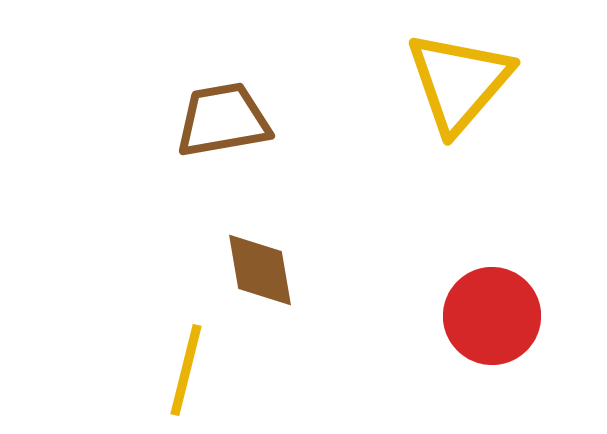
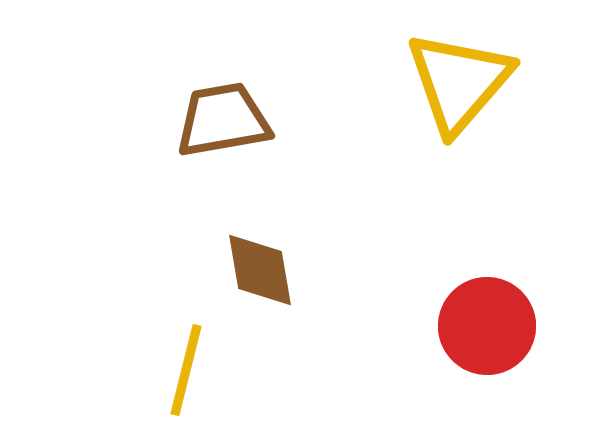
red circle: moved 5 px left, 10 px down
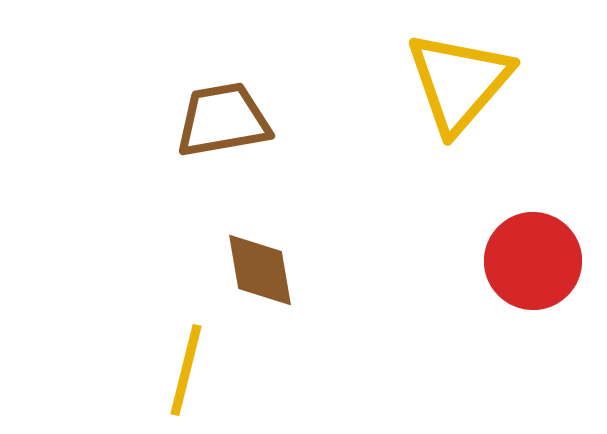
red circle: moved 46 px right, 65 px up
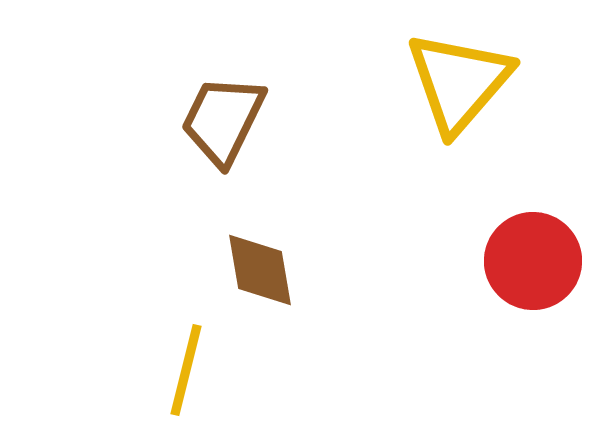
brown trapezoid: rotated 54 degrees counterclockwise
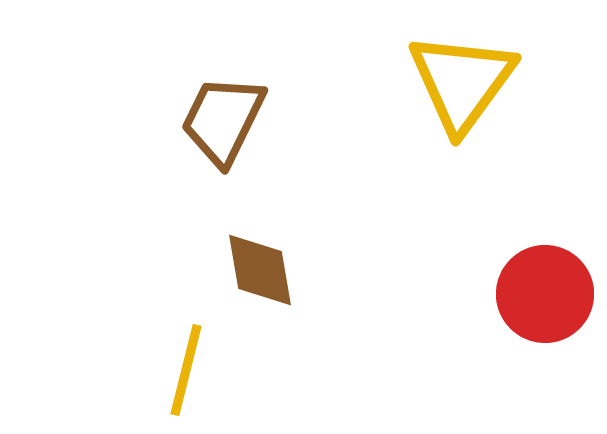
yellow triangle: moved 3 px right; rotated 5 degrees counterclockwise
red circle: moved 12 px right, 33 px down
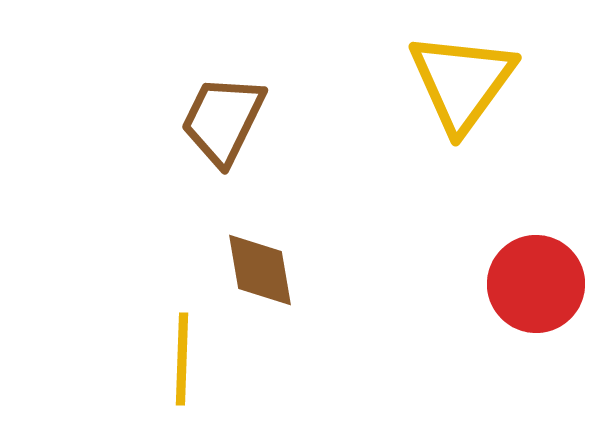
red circle: moved 9 px left, 10 px up
yellow line: moved 4 px left, 11 px up; rotated 12 degrees counterclockwise
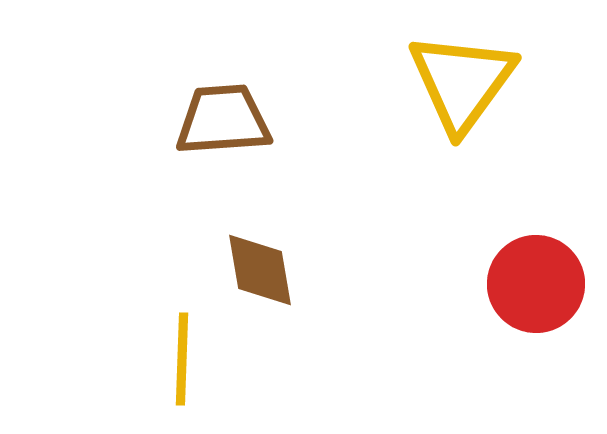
brown trapezoid: rotated 60 degrees clockwise
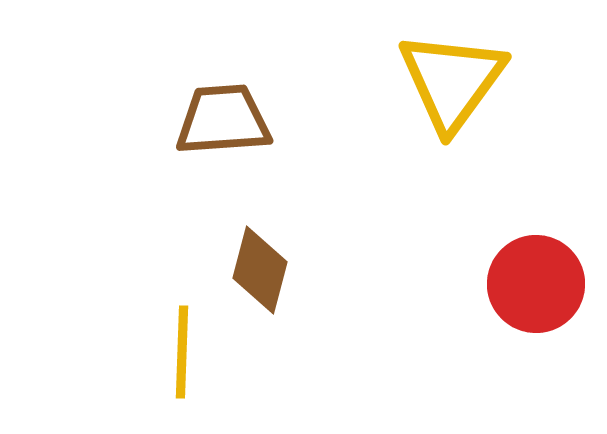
yellow triangle: moved 10 px left, 1 px up
brown diamond: rotated 24 degrees clockwise
yellow line: moved 7 px up
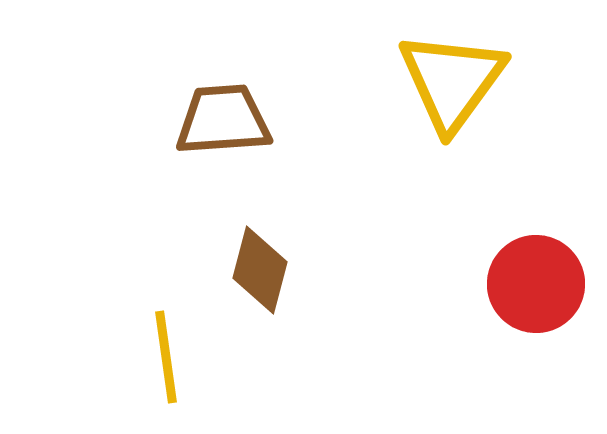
yellow line: moved 16 px left, 5 px down; rotated 10 degrees counterclockwise
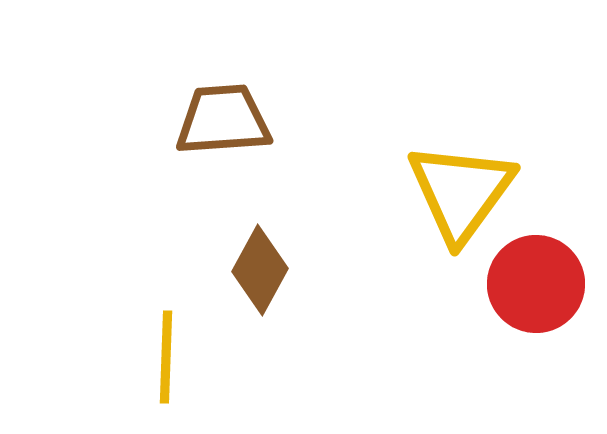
yellow triangle: moved 9 px right, 111 px down
brown diamond: rotated 14 degrees clockwise
yellow line: rotated 10 degrees clockwise
